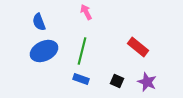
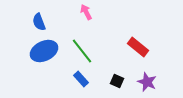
green line: rotated 52 degrees counterclockwise
blue rectangle: rotated 28 degrees clockwise
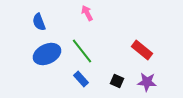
pink arrow: moved 1 px right, 1 px down
red rectangle: moved 4 px right, 3 px down
blue ellipse: moved 3 px right, 3 px down
purple star: rotated 18 degrees counterclockwise
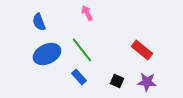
green line: moved 1 px up
blue rectangle: moved 2 px left, 2 px up
